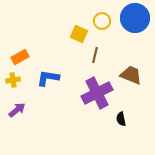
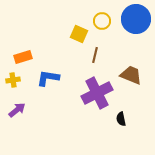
blue circle: moved 1 px right, 1 px down
orange rectangle: moved 3 px right; rotated 12 degrees clockwise
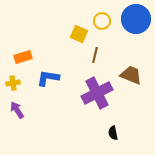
yellow cross: moved 3 px down
purple arrow: rotated 84 degrees counterclockwise
black semicircle: moved 8 px left, 14 px down
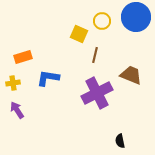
blue circle: moved 2 px up
black semicircle: moved 7 px right, 8 px down
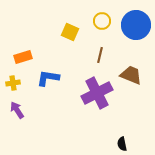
blue circle: moved 8 px down
yellow square: moved 9 px left, 2 px up
brown line: moved 5 px right
black semicircle: moved 2 px right, 3 px down
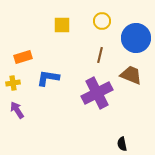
blue circle: moved 13 px down
yellow square: moved 8 px left, 7 px up; rotated 24 degrees counterclockwise
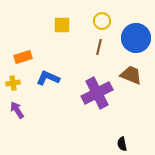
brown line: moved 1 px left, 8 px up
blue L-shape: rotated 15 degrees clockwise
